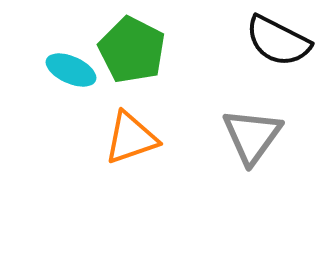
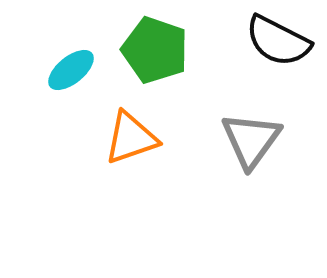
green pentagon: moved 23 px right; rotated 8 degrees counterclockwise
cyan ellipse: rotated 63 degrees counterclockwise
gray triangle: moved 1 px left, 4 px down
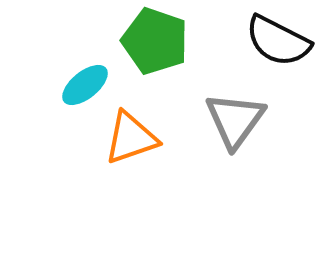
green pentagon: moved 9 px up
cyan ellipse: moved 14 px right, 15 px down
gray triangle: moved 16 px left, 20 px up
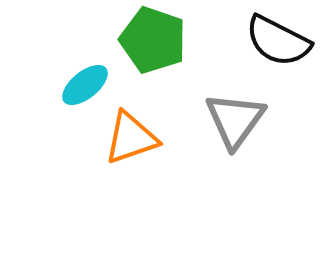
green pentagon: moved 2 px left, 1 px up
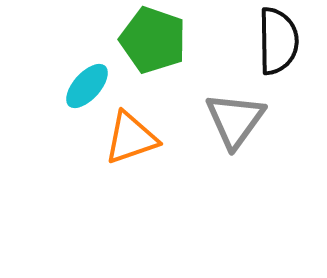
black semicircle: rotated 118 degrees counterclockwise
cyan ellipse: moved 2 px right, 1 px down; rotated 9 degrees counterclockwise
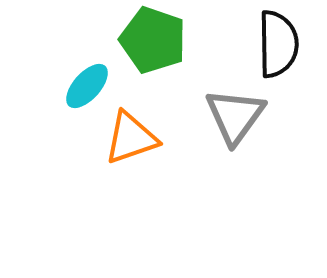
black semicircle: moved 3 px down
gray triangle: moved 4 px up
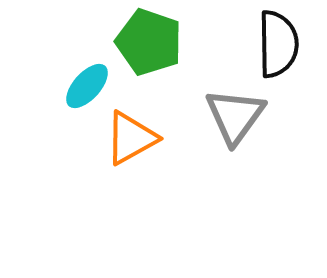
green pentagon: moved 4 px left, 2 px down
orange triangle: rotated 10 degrees counterclockwise
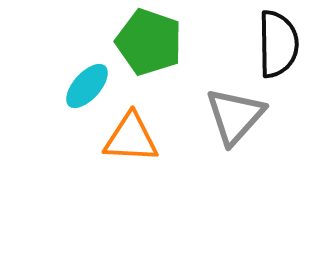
gray triangle: rotated 6 degrees clockwise
orange triangle: rotated 32 degrees clockwise
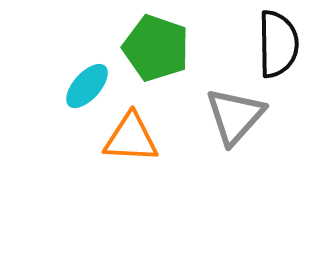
green pentagon: moved 7 px right, 6 px down
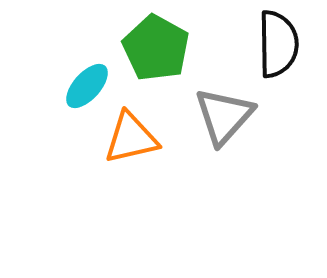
green pentagon: rotated 10 degrees clockwise
gray triangle: moved 11 px left
orange triangle: rotated 16 degrees counterclockwise
